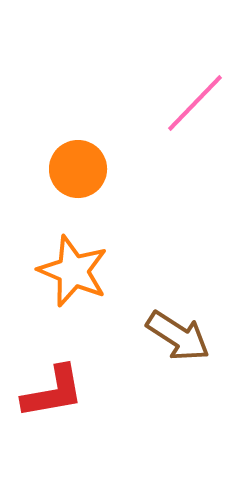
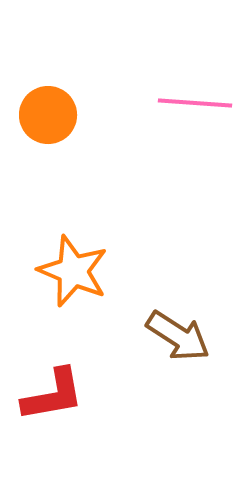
pink line: rotated 50 degrees clockwise
orange circle: moved 30 px left, 54 px up
red L-shape: moved 3 px down
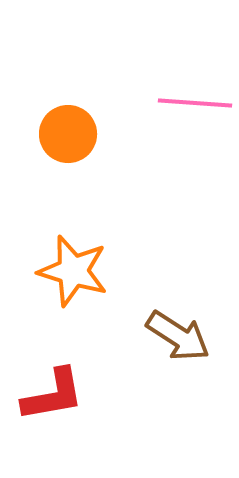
orange circle: moved 20 px right, 19 px down
orange star: rotated 6 degrees counterclockwise
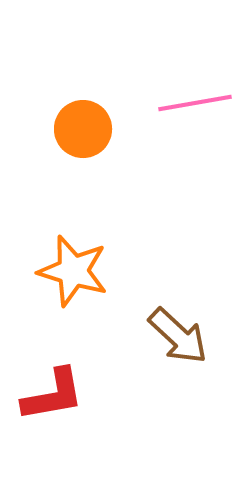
pink line: rotated 14 degrees counterclockwise
orange circle: moved 15 px right, 5 px up
brown arrow: rotated 10 degrees clockwise
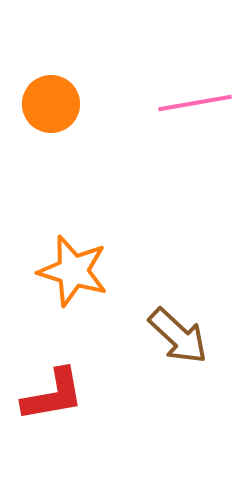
orange circle: moved 32 px left, 25 px up
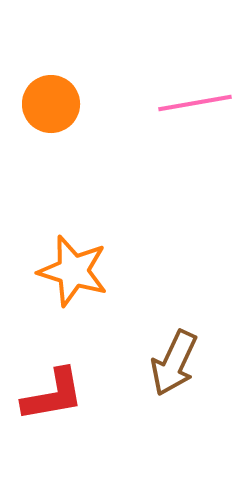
brown arrow: moved 4 px left, 27 px down; rotated 72 degrees clockwise
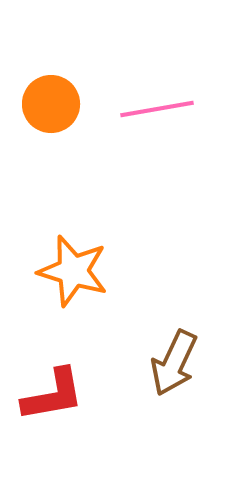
pink line: moved 38 px left, 6 px down
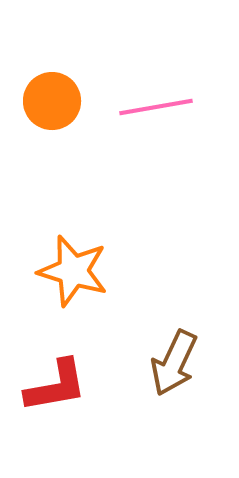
orange circle: moved 1 px right, 3 px up
pink line: moved 1 px left, 2 px up
red L-shape: moved 3 px right, 9 px up
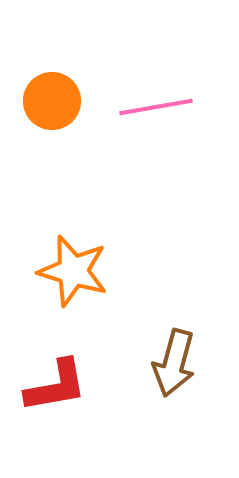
brown arrow: rotated 10 degrees counterclockwise
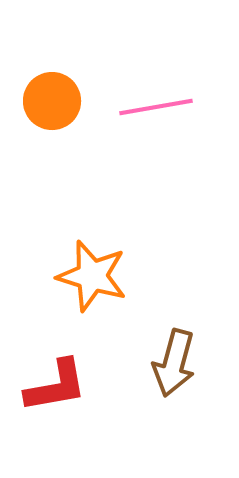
orange star: moved 19 px right, 5 px down
